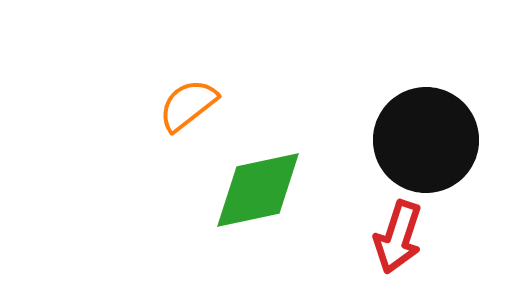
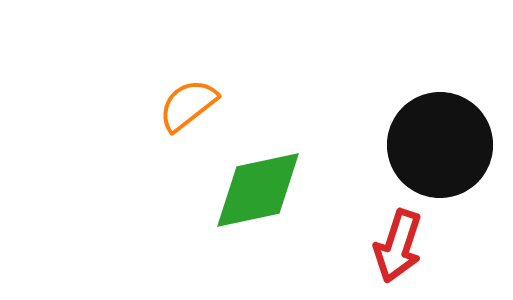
black circle: moved 14 px right, 5 px down
red arrow: moved 9 px down
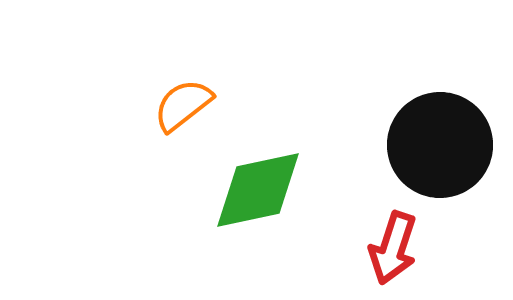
orange semicircle: moved 5 px left
red arrow: moved 5 px left, 2 px down
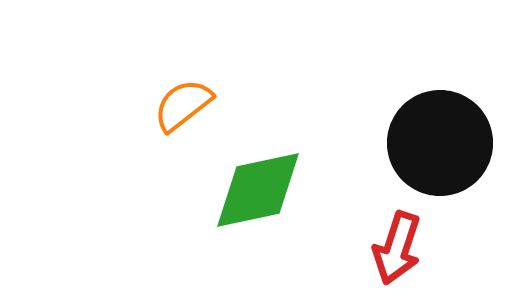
black circle: moved 2 px up
red arrow: moved 4 px right
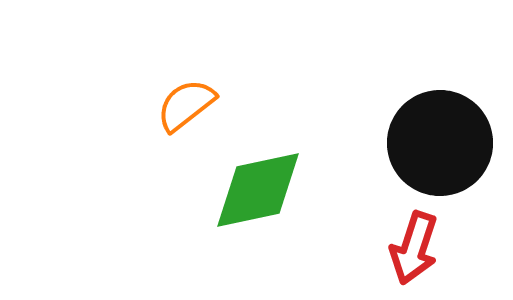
orange semicircle: moved 3 px right
red arrow: moved 17 px right
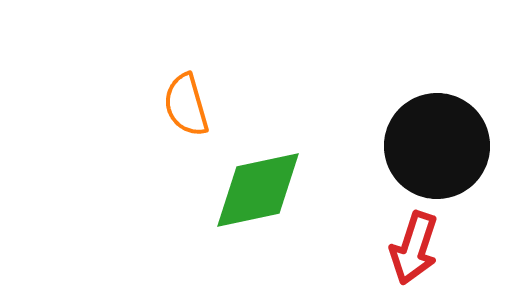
orange semicircle: rotated 68 degrees counterclockwise
black circle: moved 3 px left, 3 px down
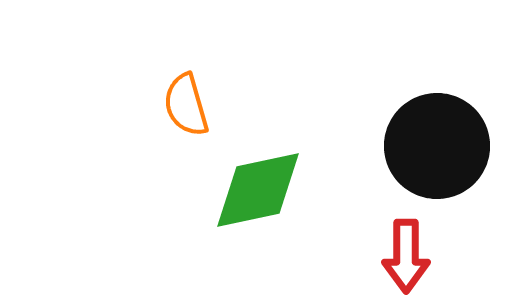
red arrow: moved 8 px left, 8 px down; rotated 18 degrees counterclockwise
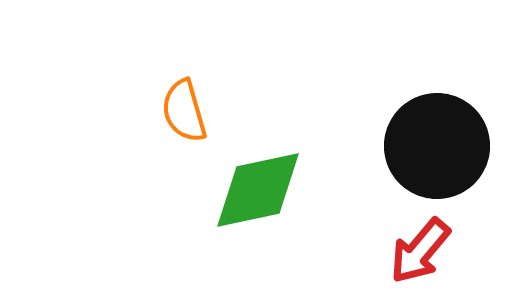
orange semicircle: moved 2 px left, 6 px down
red arrow: moved 14 px right, 5 px up; rotated 40 degrees clockwise
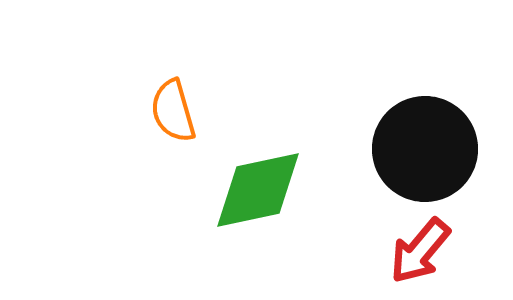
orange semicircle: moved 11 px left
black circle: moved 12 px left, 3 px down
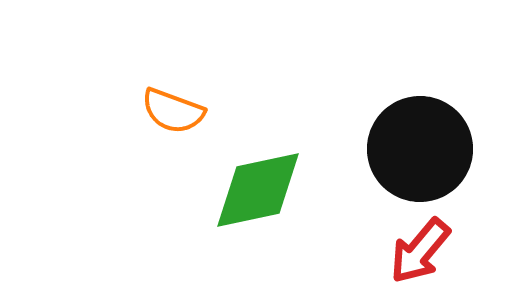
orange semicircle: rotated 54 degrees counterclockwise
black circle: moved 5 px left
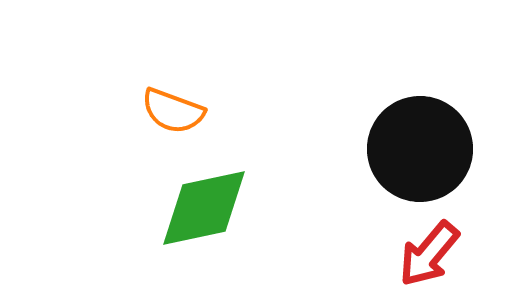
green diamond: moved 54 px left, 18 px down
red arrow: moved 9 px right, 3 px down
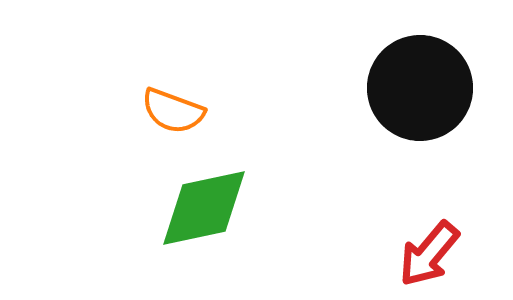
black circle: moved 61 px up
